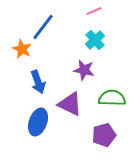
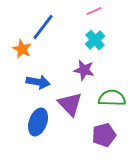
blue arrow: rotated 60 degrees counterclockwise
purple triangle: rotated 20 degrees clockwise
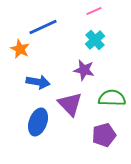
blue line: rotated 28 degrees clockwise
orange star: moved 2 px left
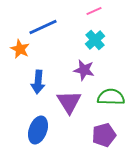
blue arrow: rotated 85 degrees clockwise
green semicircle: moved 1 px left, 1 px up
purple triangle: moved 1 px left, 2 px up; rotated 12 degrees clockwise
blue ellipse: moved 8 px down
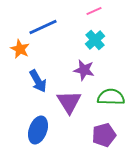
blue arrow: moved 1 px up; rotated 35 degrees counterclockwise
